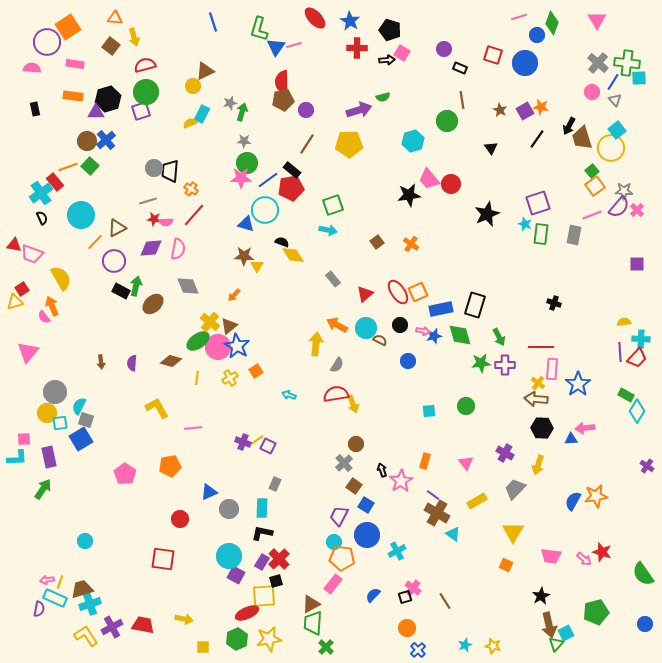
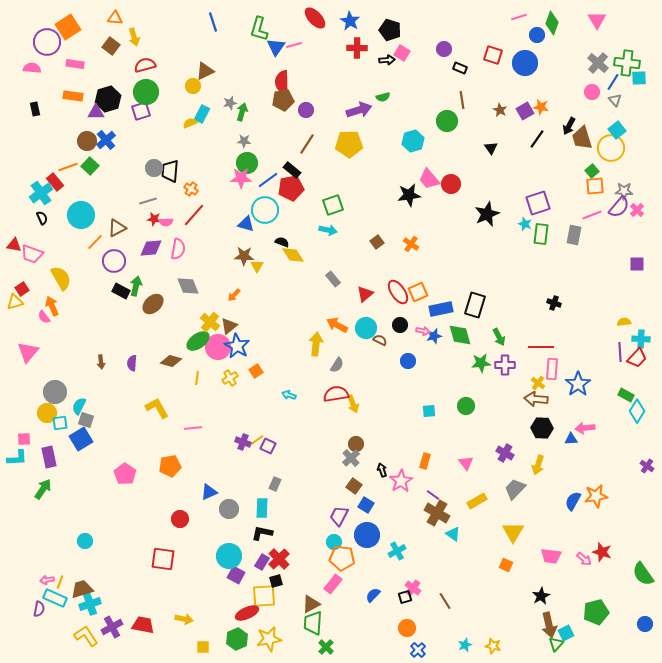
orange square at (595, 186): rotated 30 degrees clockwise
gray cross at (344, 463): moved 7 px right, 5 px up
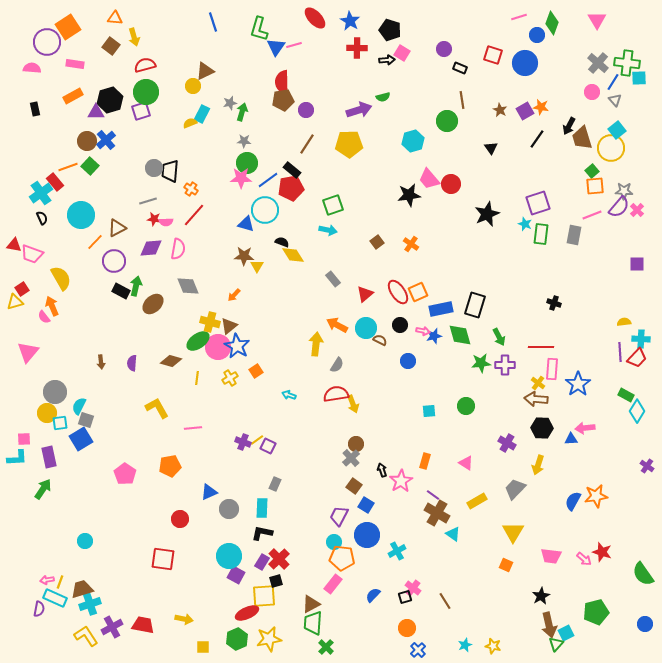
orange rectangle at (73, 96): rotated 36 degrees counterclockwise
black hexagon at (108, 99): moved 2 px right, 1 px down
yellow cross at (210, 322): rotated 24 degrees counterclockwise
purple cross at (505, 453): moved 2 px right, 10 px up
pink triangle at (466, 463): rotated 21 degrees counterclockwise
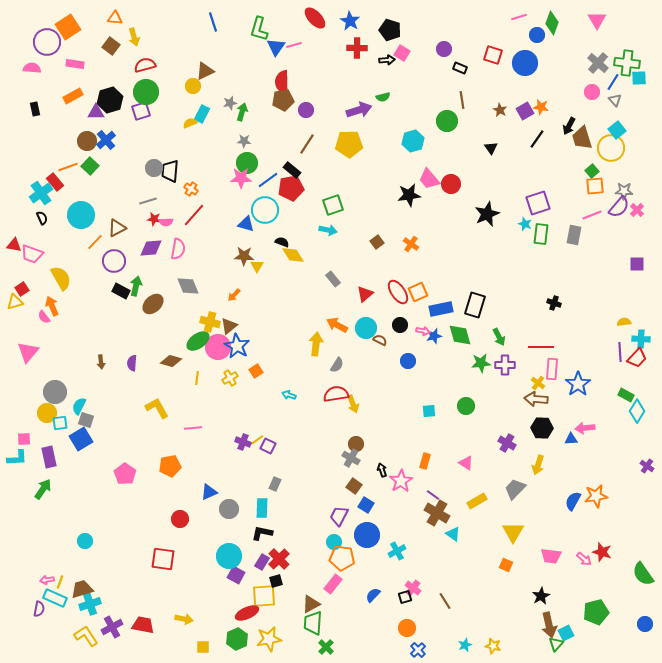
gray cross at (351, 458): rotated 18 degrees counterclockwise
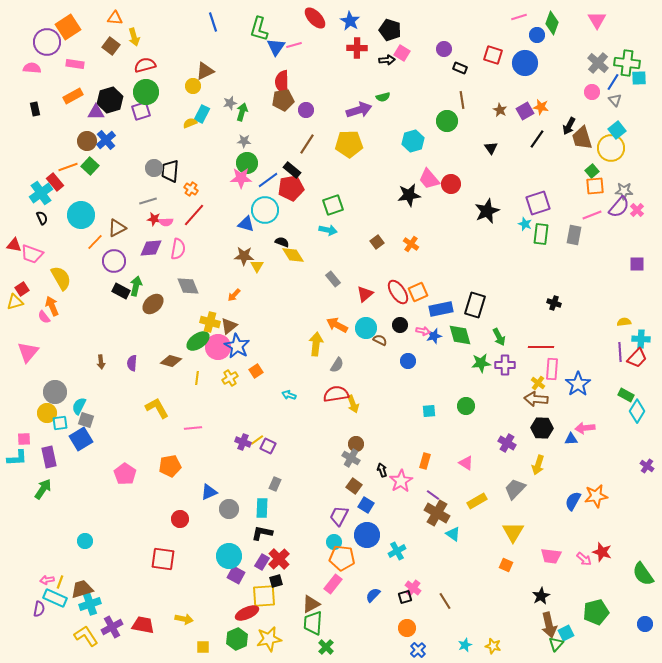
black star at (487, 214): moved 3 px up
